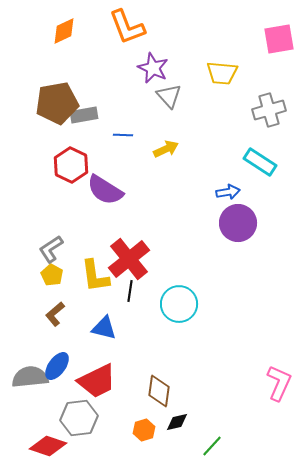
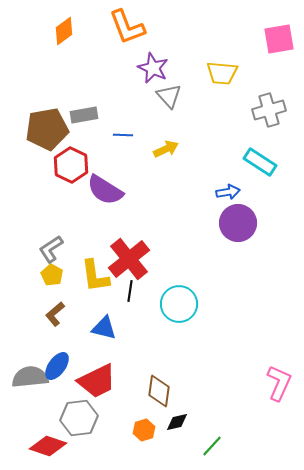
orange diamond: rotated 12 degrees counterclockwise
brown pentagon: moved 10 px left, 26 px down
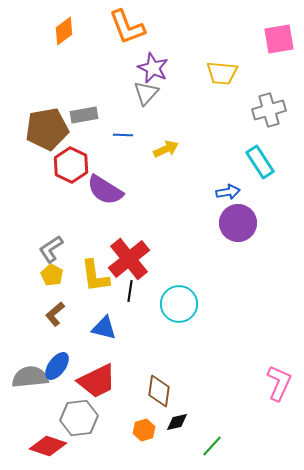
gray triangle: moved 23 px left, 3 px up; rotated 24 degrees clockwise
cyan rectangle: rotated 24 degrees clockwise
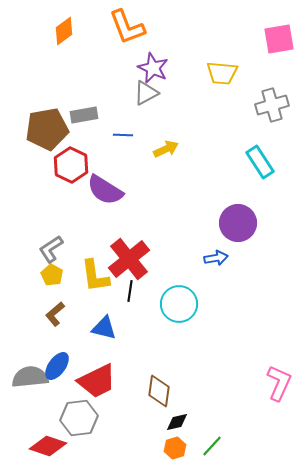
gray triangle: rotated 20 degrees clockwise
gray cross: moved 3 px right, 5 px up
blue arrow: moved 12 px left, 66 px down
orange hexagon: moved 31 px right, 18 px down
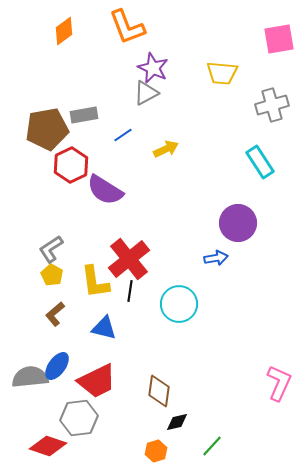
blue line: rotated 36 degrees counterclockwise
red hexagon: rotated 8 degrees clockwise
yellow L-shape: moved 6 px down
orange hexagon: moved 19 px left, 3 px down
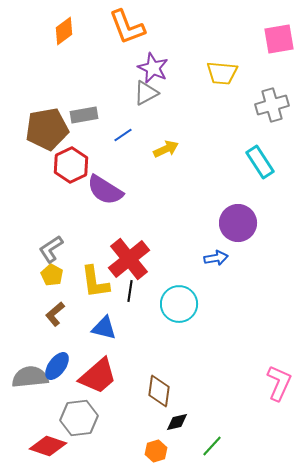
red trapezoid: moved 1 px right, 5 px up; rotated 15 degrees counterclockwise
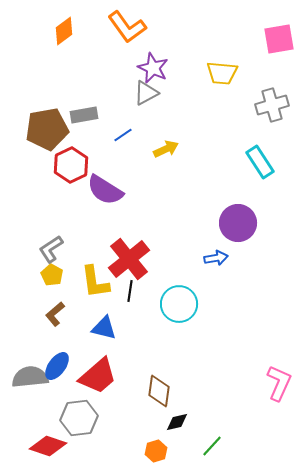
orange L-shape: rotated 15 degrees counterclockwise
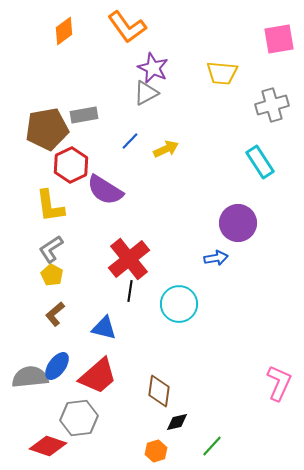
blue line: moved 7 px right, 6 px down; rotated 12 degrees counterclockwise
yellow L-shape: moved 45 px left, 76 px up
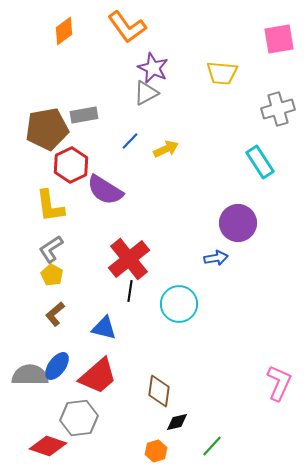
gray cross: moved 6 px right, 4 px down
gray semicircle: moved 2 px up; rotated 6 degrees clockwise
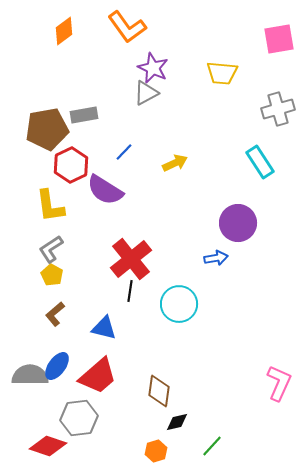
blue line: moved 6 px left, 11 px down
yellow arrow: moved 9 px right, 14 px down
red cross: moved 2 px right
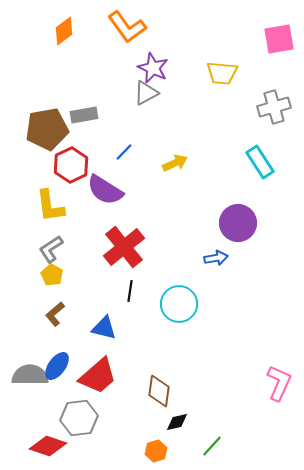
gray cross: moved 4 px left, 2 px up
red cross: moved 7 px left, 12 px up
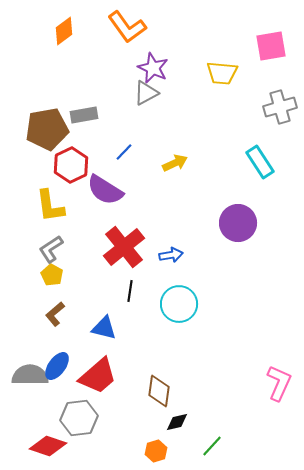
pink square: moved 8 px left, 7 px down
gray cross: moved 6 px right
blue arrow: moved 45 px left, 3 px up
